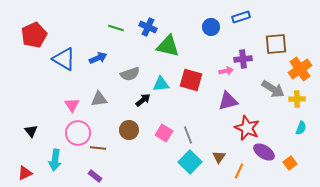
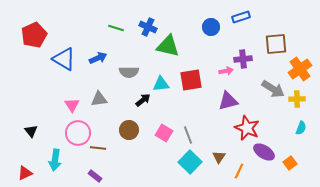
gray semicircle: moved 1 px left, 2 px up; rotated 18 degrees clockwise
red square: rotated 25 degrees counterclockwise
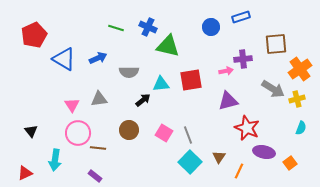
yellow cross: rotated 14 degrees counterclockwise
purple ellipse: rotated 20 degrees counterclockwise
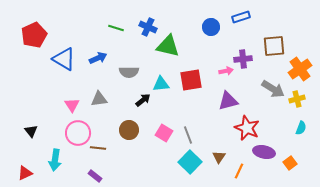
brown square: moved 2 px left, 2 px down
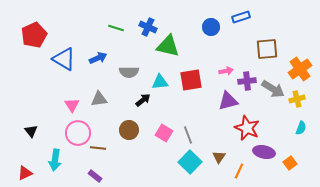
brown square: moved 7 px left, 3 px down
purple cross: moved 4 px right, 22 px down
cyan triangle: moved 1 px left, 2 px up
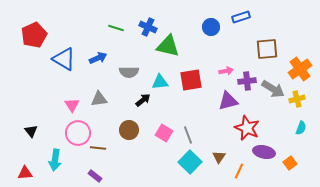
red triangle: rotated 21 degrees clockwise
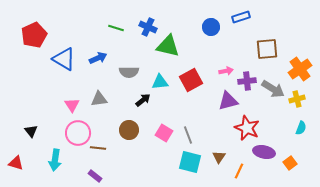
red square: rotated 20 degrees counterclockwise
cyan square: rotated 30 degrees counterclockwise
red triangle: moved 9 px left, 10 px up; rotated 21 degrees clockwise
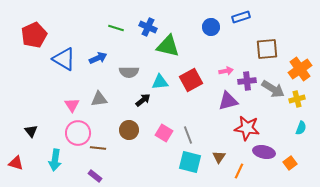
red star: rotated 15 degrees counterclockwise
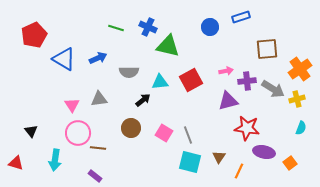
blue circle: moved 1 px left
brown circle: moved 2 px right, 2 px up
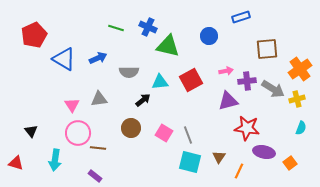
blue circle: moved 1 px left, 9 px down
